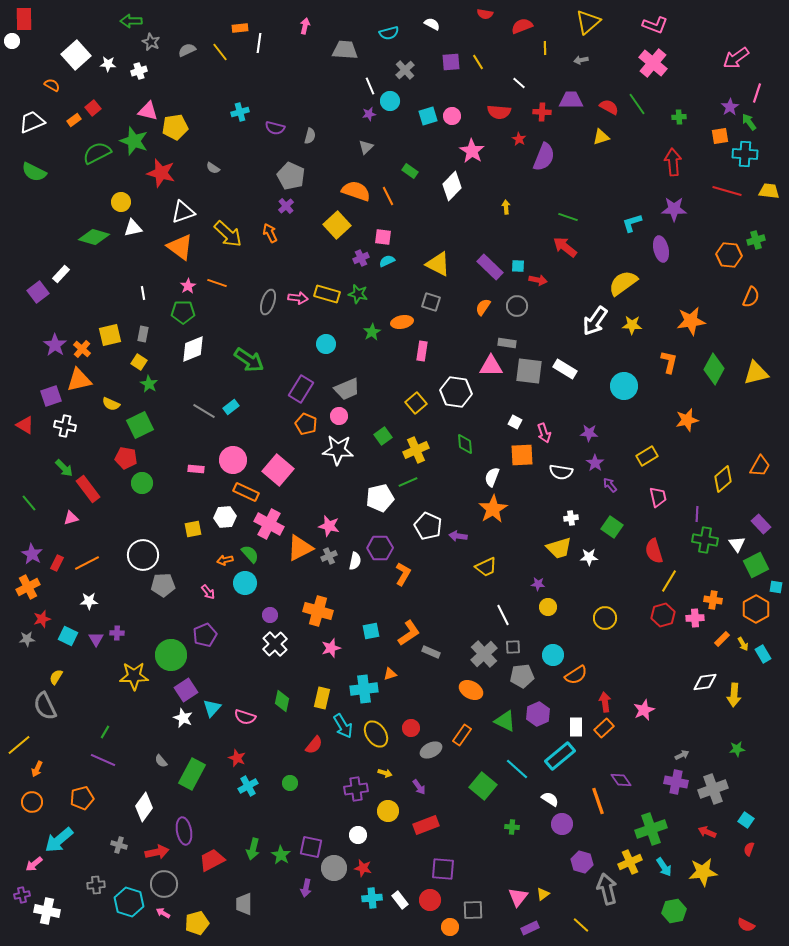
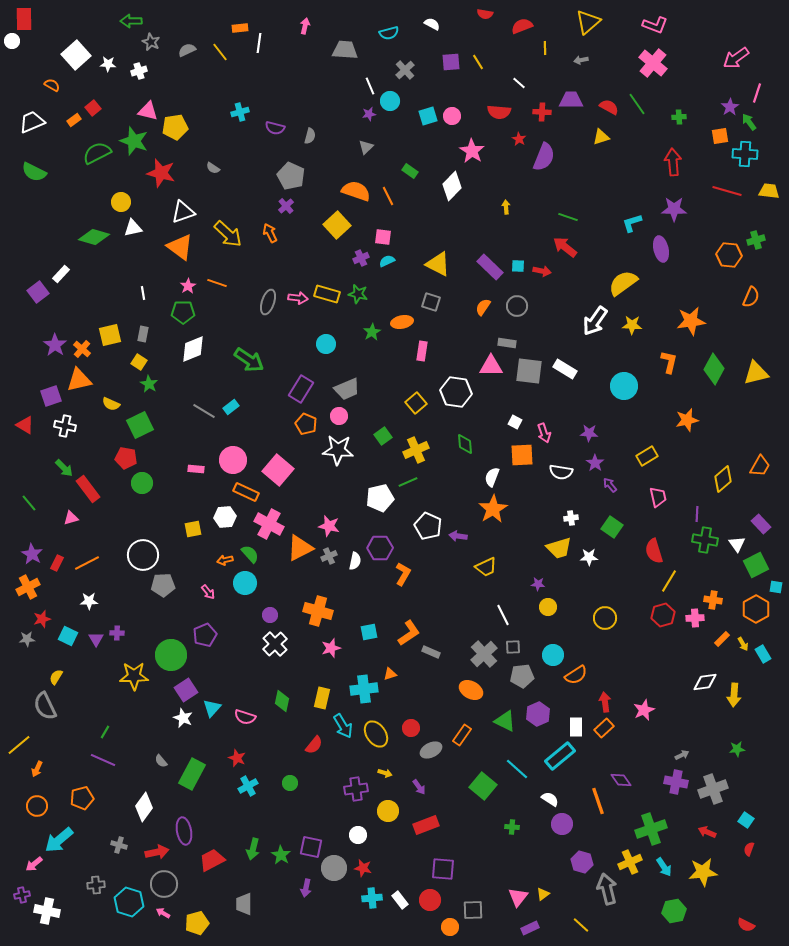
red arrow at (538, 280): moved 4 px right, 9 px up
cyan square at (371, 631): moved 2 px left, 1 px down
orange circle at (32, 802): moved 5 px right, 4 px down
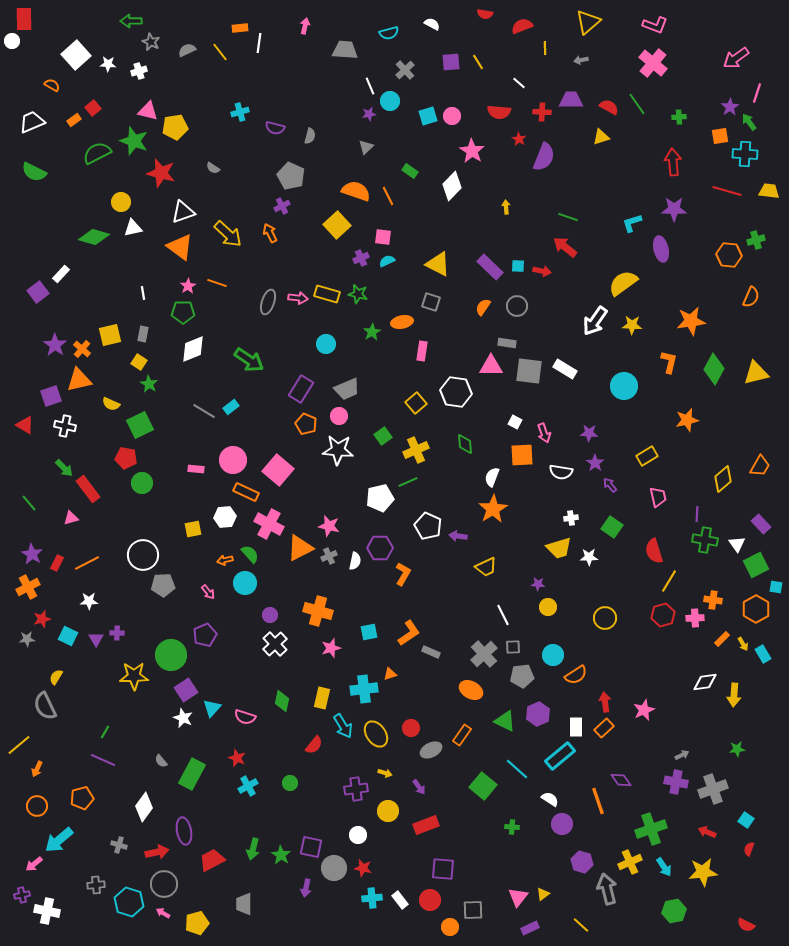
purple cross at (286, 206): moved 4 px left; rotated 14 degrees clockwise
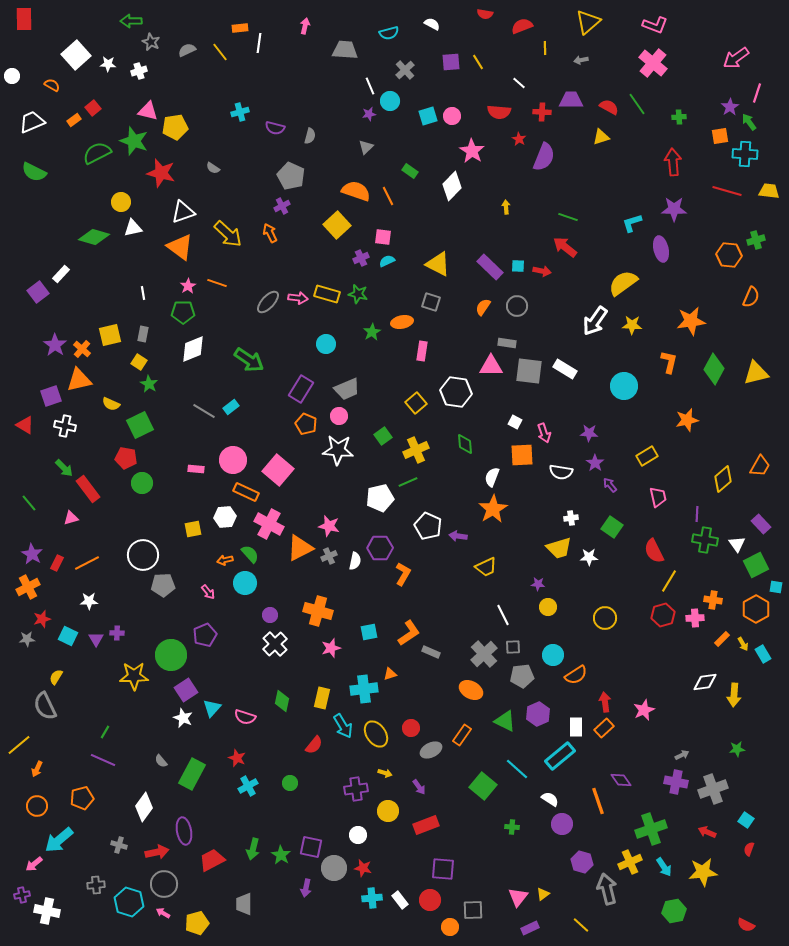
white circle at (12, 41): moved 35 px down
gray ellipse at (268, 302): rotated 25 degrees clockwise
red semicircle at (654, 551): rotated 10 degrees counterclockwise
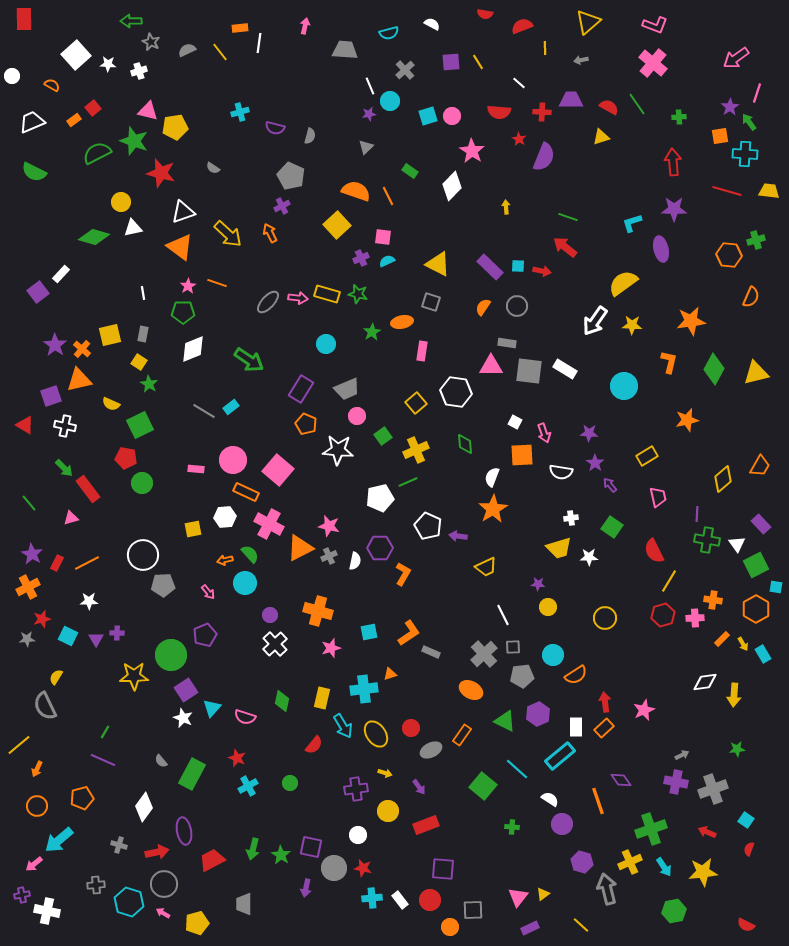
pink circle at (339, 416): moved 18 px right
green cross at (705, 540): moved 2 px right
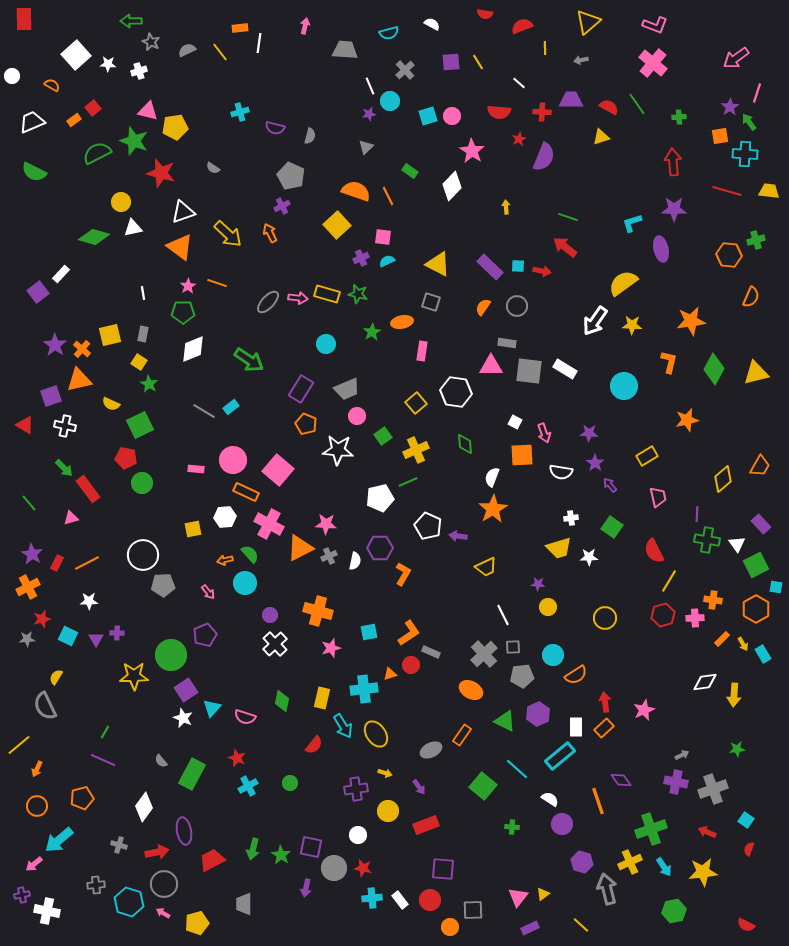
red star at (519, 139): rotated 16 degrees clockwise
pink star at (329, 526): moved 3 px left, 2 px up; rotated 10 degrees counterclockwise
red circle at (411, 728): moved 63 px up
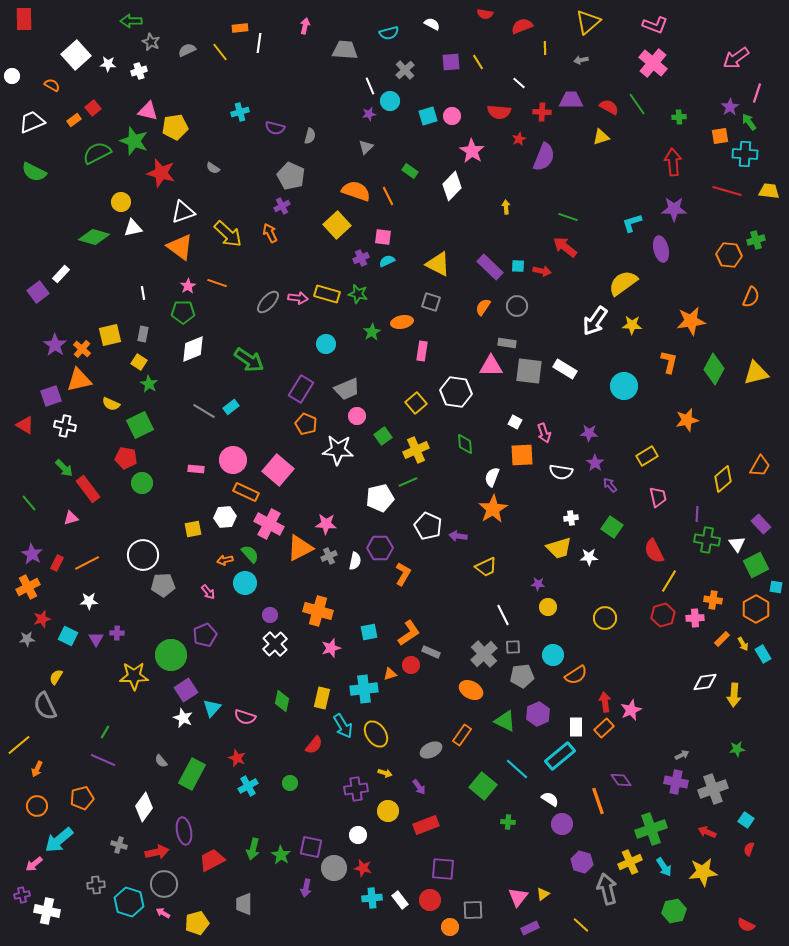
pink star at (644, 710): moved 13 px left
green cross at (512, 827): moved 4 px left, 5 px up
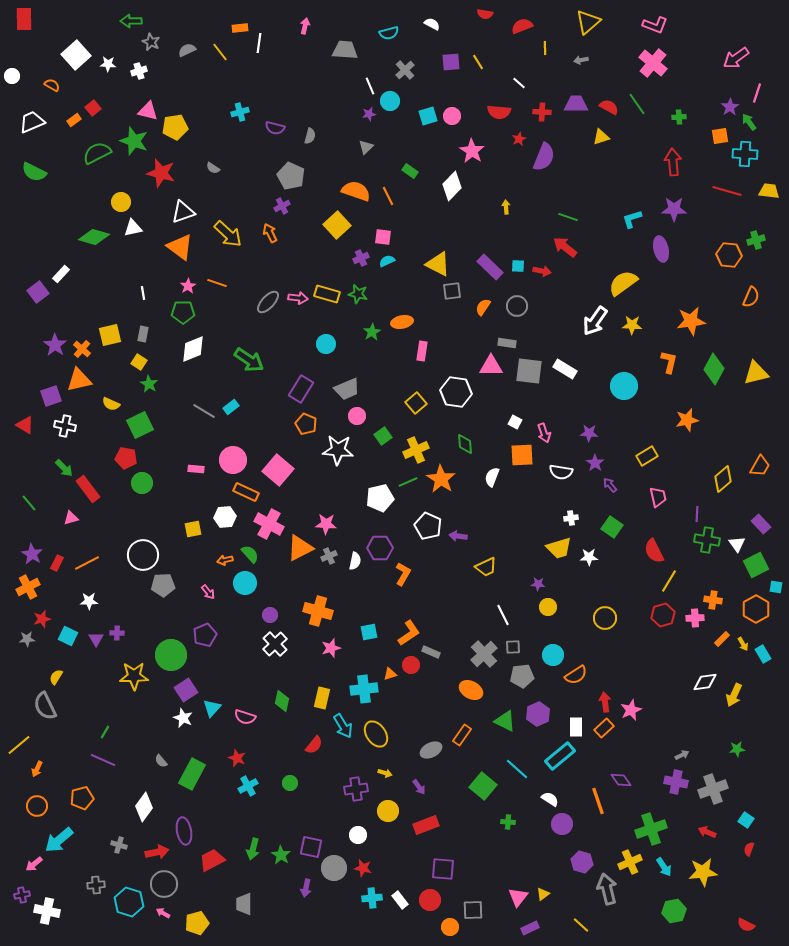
purple trapezoid at (571, 100): moved 5 px right, 4 px down
cyan L-shape at (632, 223): moved 4 px up
gray square at (431, 302): moved 21 px right, 11 px up; rotated 24 degrees counterclockwise
orange star at (493, 509): moved 52 px left, 30 px up; rotated 8 degrees counterclockwise
yellow arrow at (734, 695): rotated 20 degrees clockwise
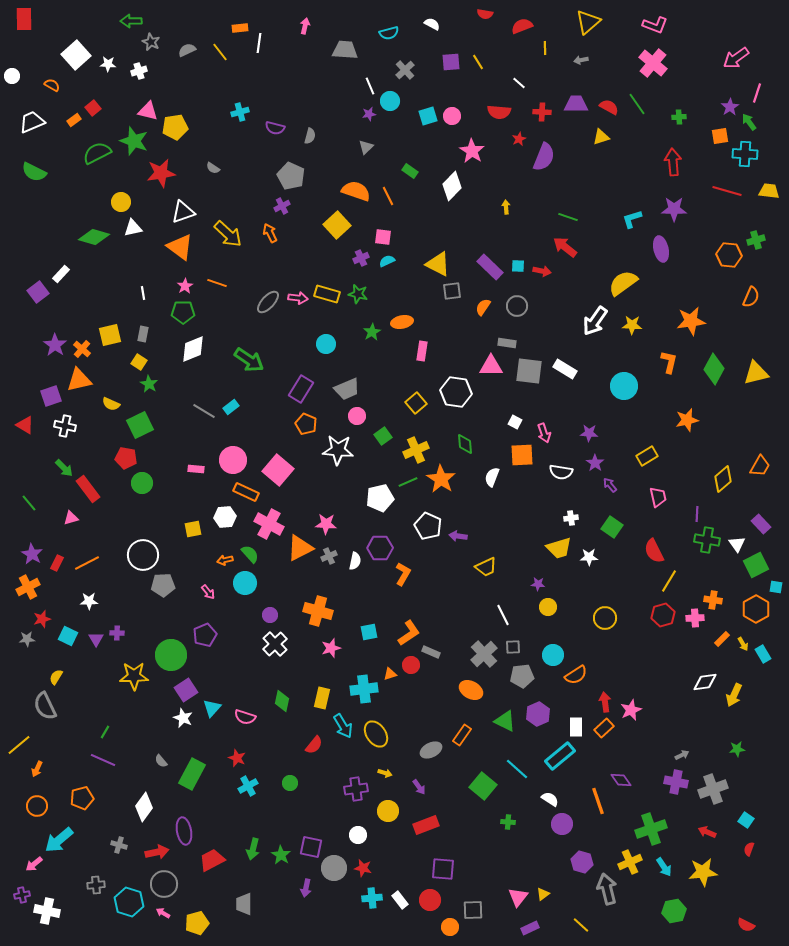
red star at (161, 173): rotated 24 degrees counterclockwise
pink star at (188, 286): moved 3 px left
